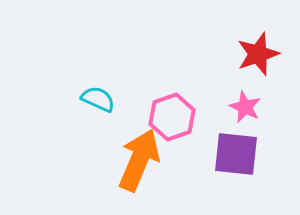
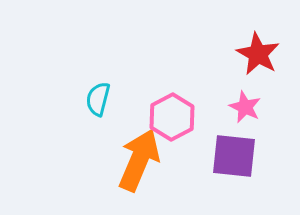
red star: rotated 24 degrees counterclockwise
cyan semicircle: rotated 100 degrees counterclockwise
pink hexagon: rotated 9 degrees counterclockwise
purple square: moved 2 px left, 2 px down
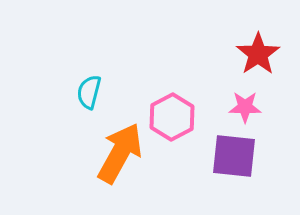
red star: rotated 9 degrees clockwise
cyan semicircle: moved 9 px left, 7 px up
pink star: rotated 24 degrees counterclockwise
orange arrow: moved 19 px left, 7 px up; rotated 6 degrees clockwise
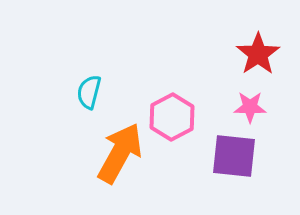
pink star: moved 5 px right
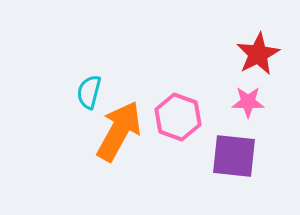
red star: rotated 6 degrees clockwise
pink star: moved 2 px left, 5 px up
pink hexagon: moved 6 px right; rotated 12 degrees counterclockwise
orange arrow: moved 1 px left, 22 px up
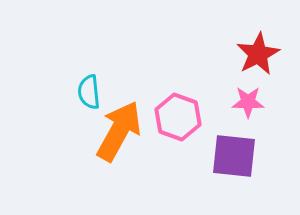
cyan semicircle: rotated 20 degrees counterclockwise
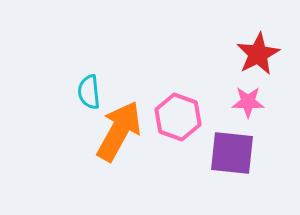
purple square: moved 2 px left, 3 px up
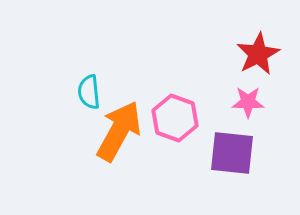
pink hexagon: moved 3 px left, 1 px down
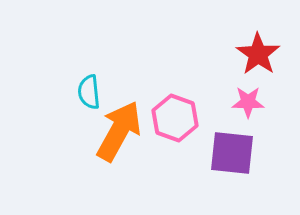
red star: rotated 9 degrees counterclockwise
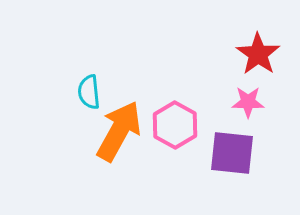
pink hexagon: moved 7 px down; rotated 9 degrees clockwise
